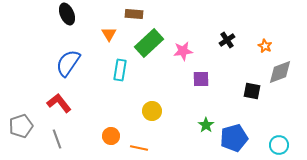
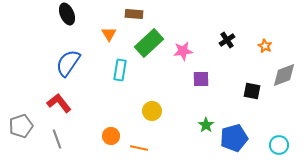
gray diamond: moved 4 px right, 3 px down
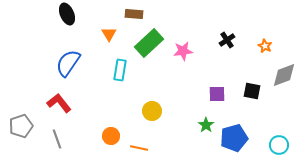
purple square: moved 16 px right, 15 px down
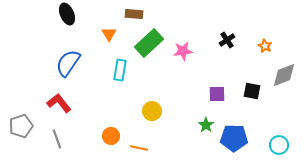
blue pentagon: rotated 16 degrees clockwise
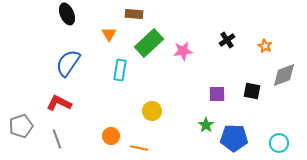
red L-shape: rotated 25 degrees counterclockwise
cyan circle: moved 2 px up
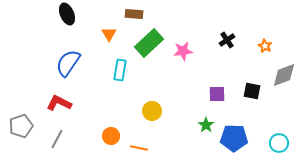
gray line: rotated 48 degrees clockwise
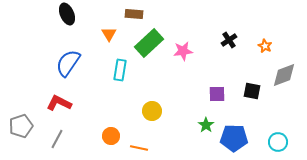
black cross: moved 2 px right
cyan circle: moved 1 px left, 1 px up
